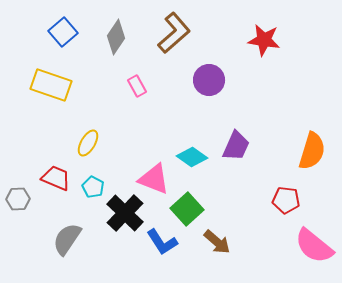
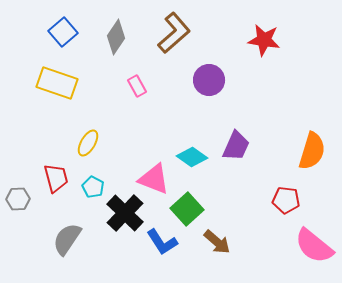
yellow rectangle: moved 6 px right, 2 px up
red trapezoid: rotated 52 degrees clockwise
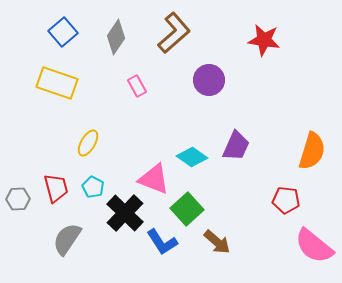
red trapezoid: moved 10 px down
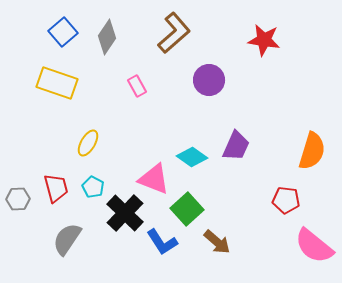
gray diamond: moved 9 px left
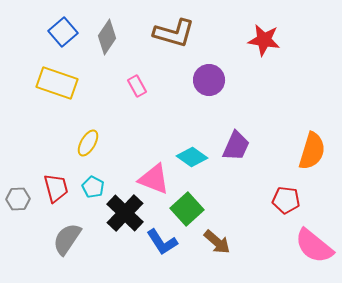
brown L-shape: rotated 57 degrees clockwise
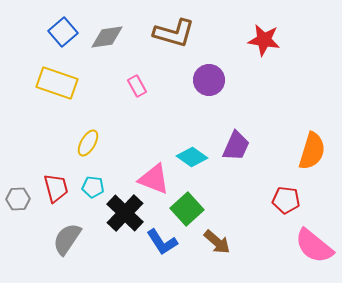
gray diamond: rotated 48 degrees clockwise
cyan pentagon: rotated 20 degrees counterclockwise
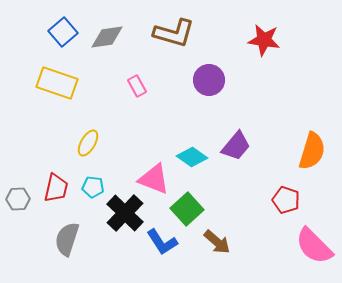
purple trapezoid: rotated 16 degrees clockwise
red trapezoid: rotated 28 degrees clockwise
red pentagon: rotated 12 degrees clockwise
gray semicircle: rotated 16 degrees counterclockwise
pink semicircle: rotated 6 degrees clockwise
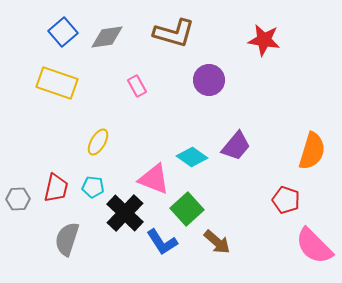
yellow ellipse: moved 10 px right, 1 px up
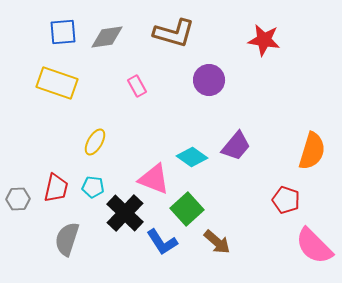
blue square: rotated 36 degrees clockwise
yellow ellipse: moved 3 px left
